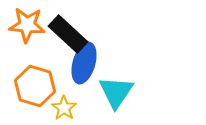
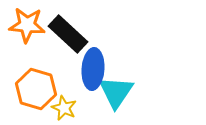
blue ellipse: moved 9 px right, 6 px down; rotated 12 degrees counterclockwise
orange hexagon: moved 1 px right, 3 px down
yellow star: rotated 10 degrees counterclockwise
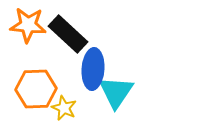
orange star: moved 1 px right
orange hexagon: rotated 18 degrees counterclockwise
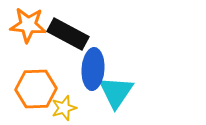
black rectangle: rotated 15 degrees counterclockwise
yellow star: rotated 30 degrees clockwise
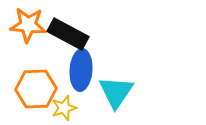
blue ellipse: moved 12 px left, 1 px down
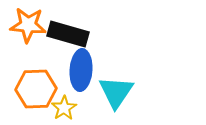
black rectangle: rotated 12 degrees counterclockwise
yellow star: rotated 15 degrees counterclockwise
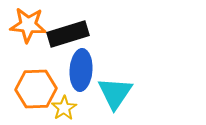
black rectangle: rotated 33 degrees counterclockwise
cyan triangle: moved 1 px left, 1 px down
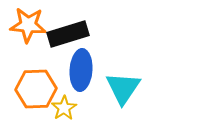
cyan triangle: moved 8 px right, 5 px up
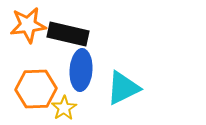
orange star: rotated 12 degrees counterclockwise
black rectangle: rotated 30 degrees clockwise
cyan triangle: rotated 30 degrees clockwise
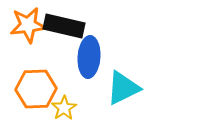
black rectangle: moved 4 px left, 8 px up
blue ellipse: moved 8 px right, 13 px up
